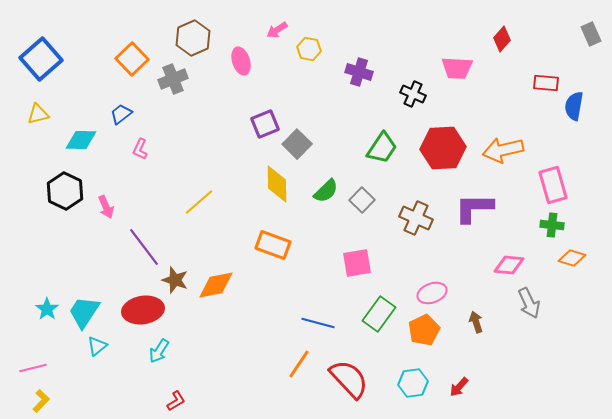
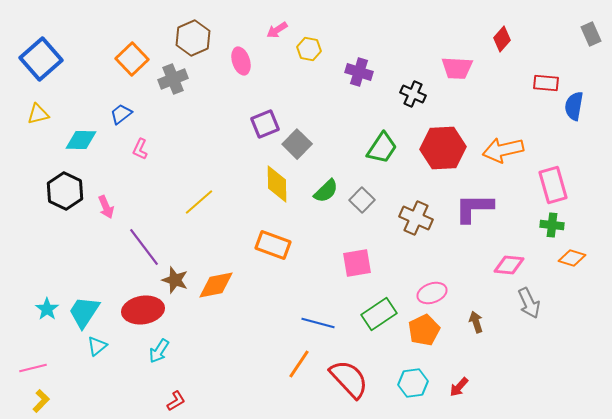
green rectangle at (379, 314): rotated 20 degrees clockwise
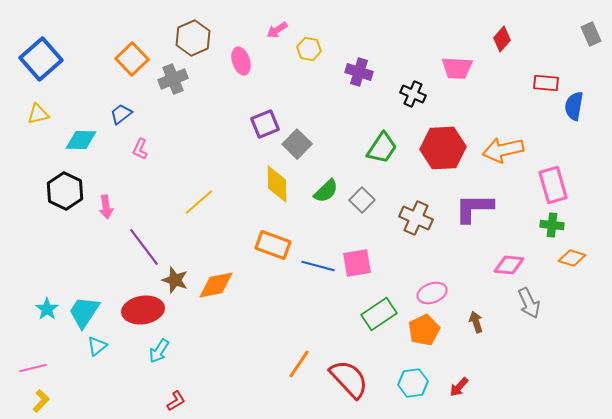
pink arrow at (106, 207): rotated 15 degrees clockwise
blue line at (318, 323): moved 57 px up
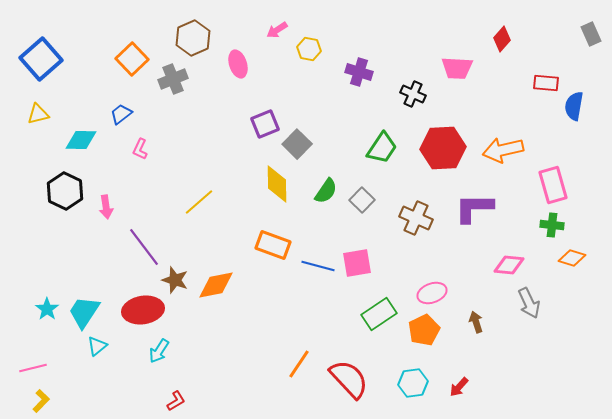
pink ellipse at (241, 61): moved 3 px left, 3 px down
green semicircle at (326, 191): rotated 12 degrees counterclockwise
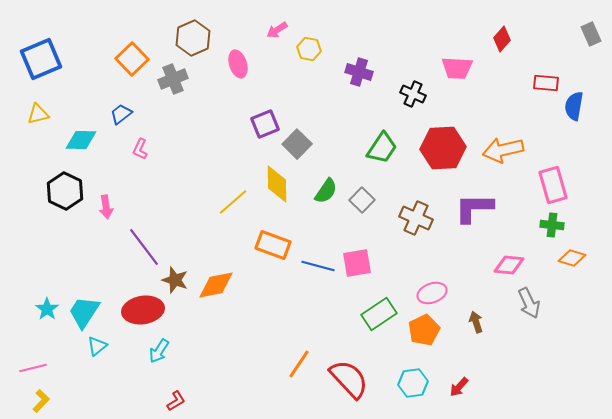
blue square at (41, 59): rotated 18 degrees clockwise
yellow line at (199, 202): moved 34 px right
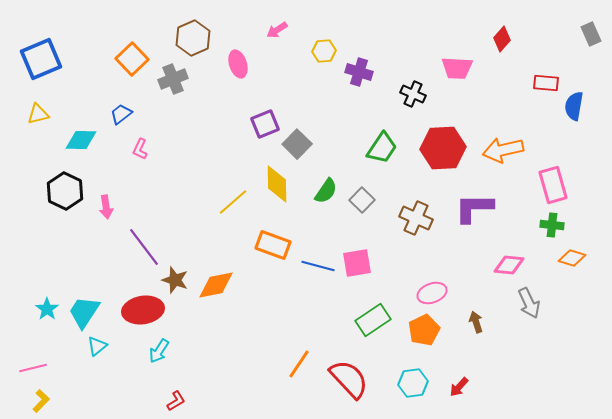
yellow hexagon at (309, 49): moved 15 px right, 2 px down; rotated 15 degrees counterclockwise
green rectangle at (379, 314): moved 6 px left, 6 px down
